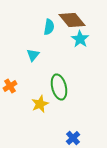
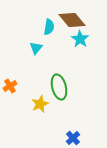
cyan triangle: moved 3 px right, 7 px up
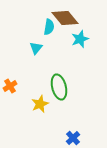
brown diamond: moved 7 px left, 2 px up
cyan star: rotated 18 degrees clockwise
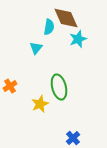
brown diamond: moved 1 px right; rotated 16 degrees clockwise
cyan star: moved 2 px left
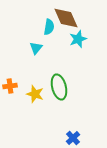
orange cross: rotated 24 degrees clockwise
yellow star: moved 5 px left, 10 px up; rotated 30 degrees counterclockwise
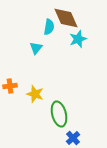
green ellipse: moved 27 px down
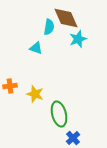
cyan triangle: rotated 48 degrees counterclockwise
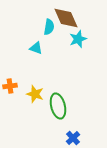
green ellipse: moved 1 px left, 8 px up
